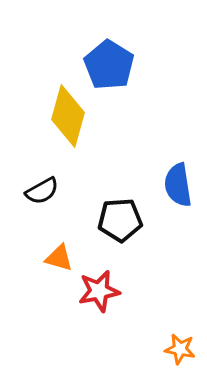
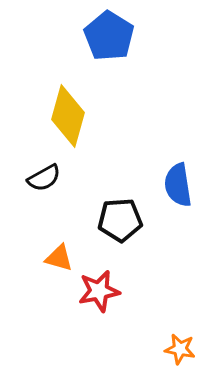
blue pentagon: moved 29 px up
black semicircle: moved 2 px right, 13 px up
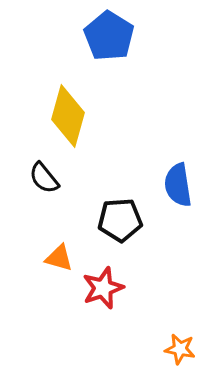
black semicircle: rotated 80 degrees clockwise
red star: moved 4 px right, 3 px up; rotated 9 degrees counterclockwise
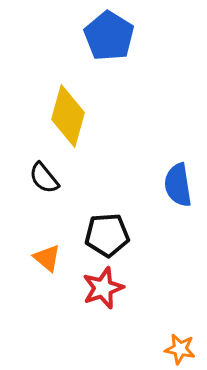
black pentagon: moved 13 px left, 15 px down
orange triangle: moved 12 px left; rotated 24 degrees clockwise
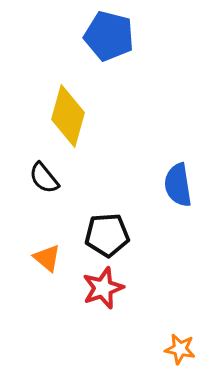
blue pentagon: rotated 18 degrees counterclockwise
